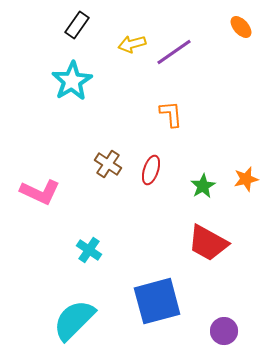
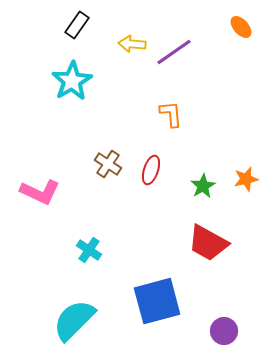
yellow arrow: rotated 20 degrees clockwise
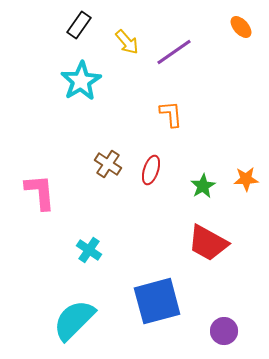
black rectangle: moved 2 px right
yellow arrow: moved 5 px left, 2 px up; rotated 136 degrees counterclockwise
cyan star: moved 9 px right
orange star: rotated 10 degrees clockwise
pink L-shape: rotated 120 degrees counterclockwise
